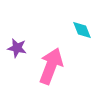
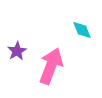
purple star: moved 3 px down; rotated 30 degrees clockwise
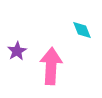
pink arrow: rotated 18 degrees counterclockwise
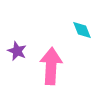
purple star: rotated 18 degrees counterclockwise
